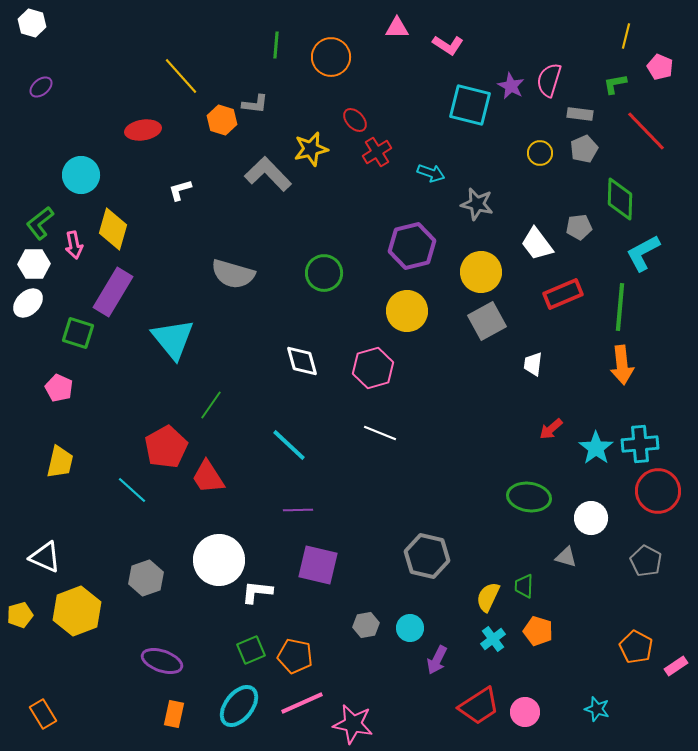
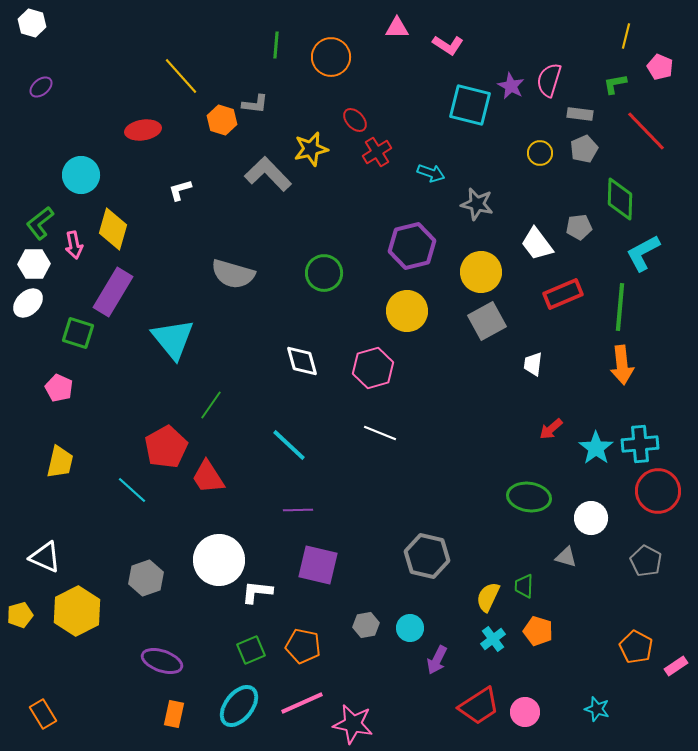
yellow hexagon at (77, 611): rotated 6 degrees counterclockwise
orange pentagon at (295, 656): moved 8 px right, 10 px up
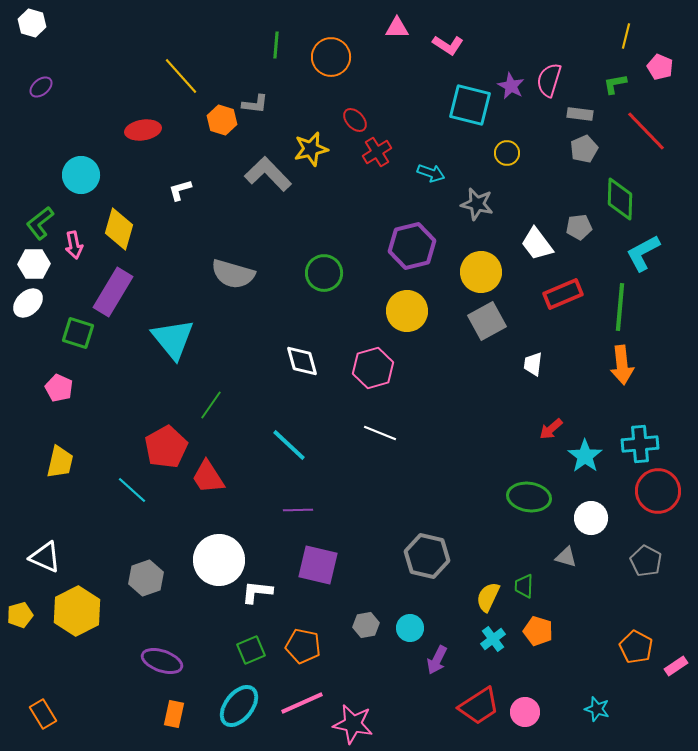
yellow circle at (540, 153): moved 33 px left
yellow diamond at (113, 229): moved 6 px right
cyan star at (596, 448): moved 11 px left, 8 px down
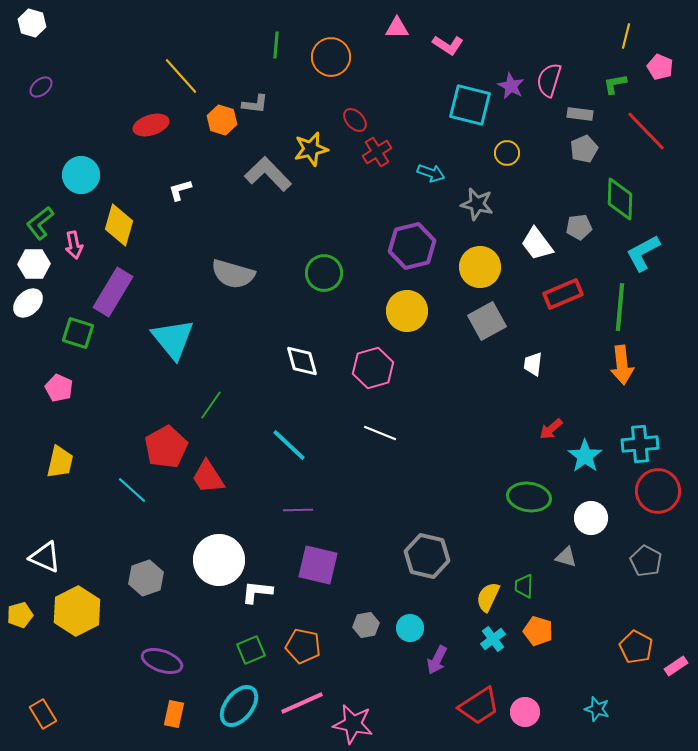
red ellipse at (143, 130): moved 8 px right, 5 px up; rotated 8 degrees counterclockwise
yellow diamond at (119, 229): moved 4 px up
yellow circle at (481, 272): moved 1 px left, 5 px up
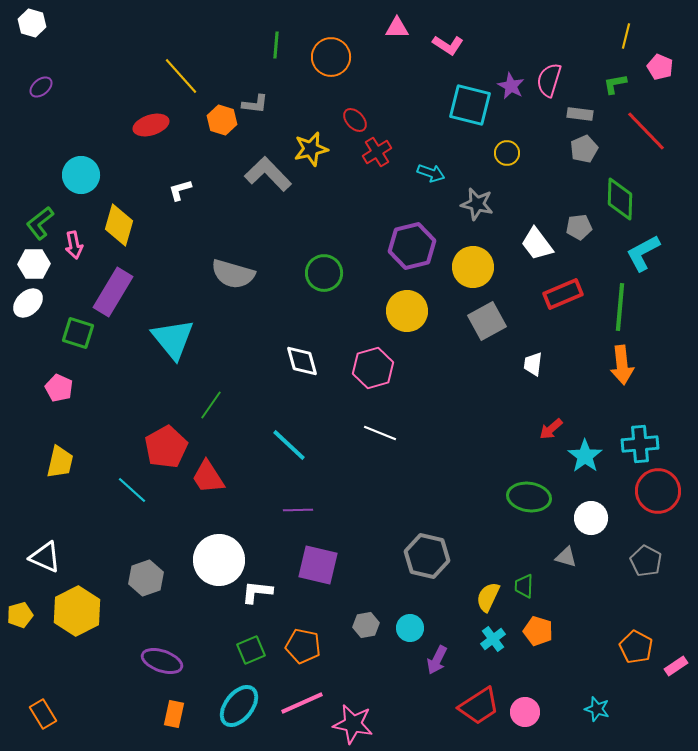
yellow circle at (480, 267): moved 7 px left
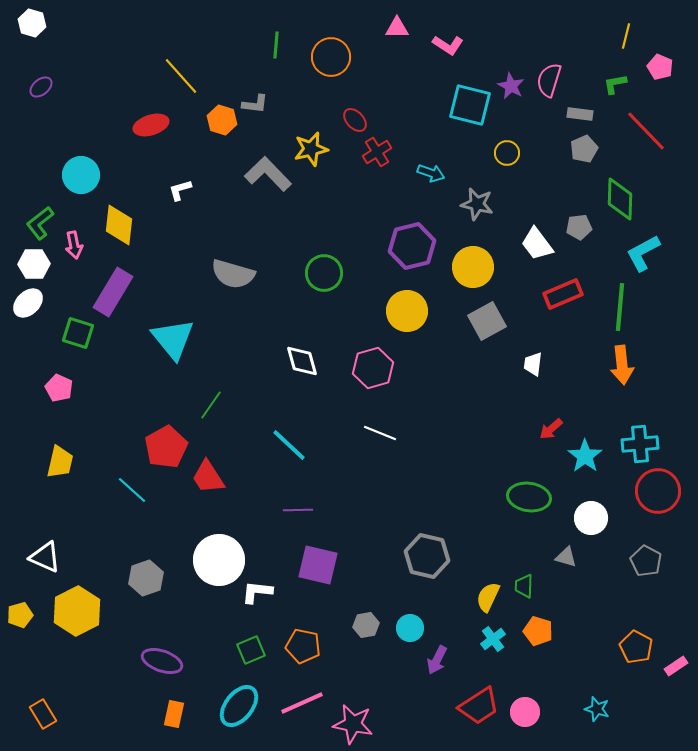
yellow diamond at (119, 225): rotated 9 degrees counterclockwise
